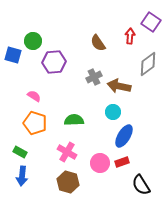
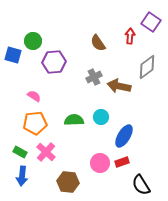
gray diamond: moved 1 px left, 3 px down
cyan circle: moved 12 px left, 5 px down
orange pentagon: rotated 25 degrees counterclockwise
pink cross: moved 21 px left; rotated 12 degrees clockwise
brown hexagon: rotated 10 degrees counterclockwise
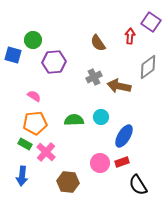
green circle: moved 1 px up
gray diamond: moved 1 px right
green rectangle: moved 5 px right, 8 px up
black semicircle: moved 3 px left
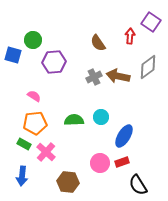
brown arrow: moved 1 px left, 10 px up
green rectangle: moved 1 px left
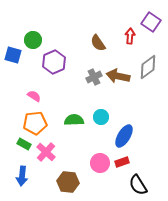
purple hexagon: rotated 20 degrees counterclockwise
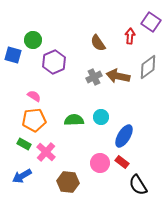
orange pentagon: moved 1 px left, 3 px up
red rectangle: rotated 56 degrees clockwise
blue arrow: rotated 54 degrees clockwise
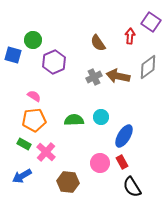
red rectangle: rotated 24 degrees clockwise
black semicircle: moved 6 px left, 2 px down
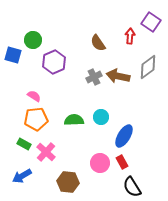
orange pentagon: moved 2 px right, 1 px up
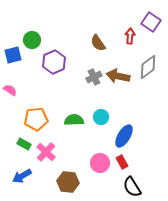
green circle: moved 1 px left
blue square: rotated 30 degrees counterclockwise
pink semicircle: moved 24 px left, 6 px up
